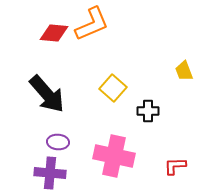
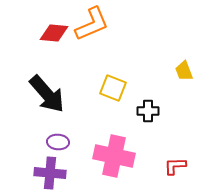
yellow square: rotated 20 degrees counterclockwise
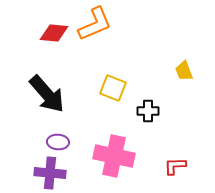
orange L-shape: moved 3 px right
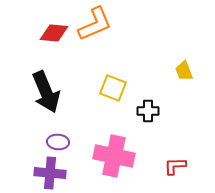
black arrow: moved 1 px left, 2 px up; rotated 18 degrees clockwise
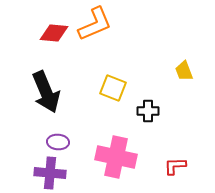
pink cross: moved 2 px right, 1 px down
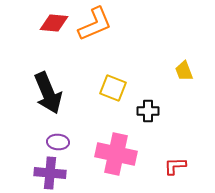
red diamond: moved 10 px up
black arrow: moved 2 px right, 1 px down
pink cross: moved 3 px up
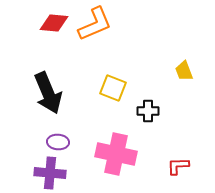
red L-shape: moved 3 px right
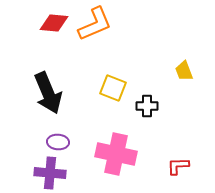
black cross: moved 1 px left, 5 px up
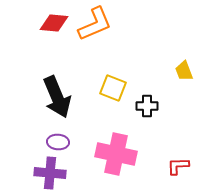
black arrow: moved 9 px right, 4 px down
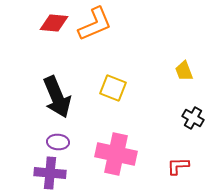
black cross: moved 46 px right, 12 px down; rotated 30 degrees clockwise
